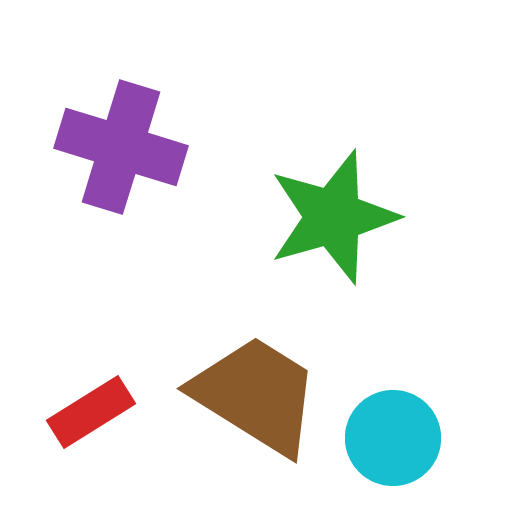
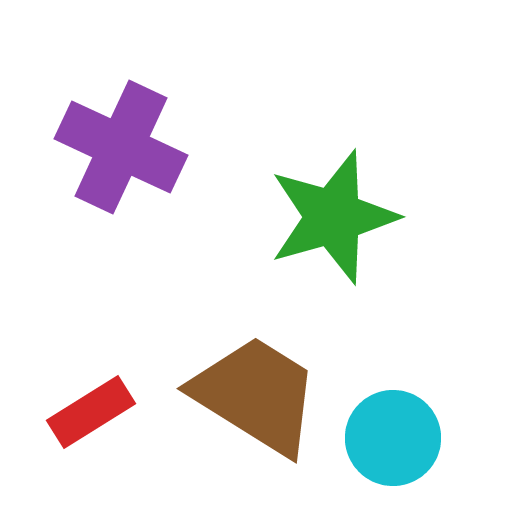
purple cross: rotated 8 degrees clockwise
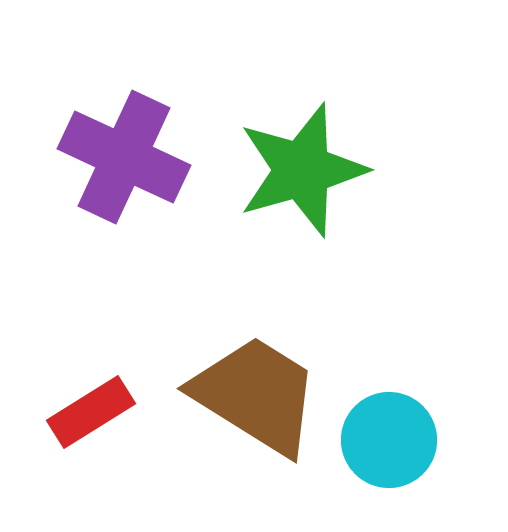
purple cross: moved 3 px right, 10 px down
green star: moved 31 px left, 47 px up
cyan circle: moved 4 px left, 2 px down
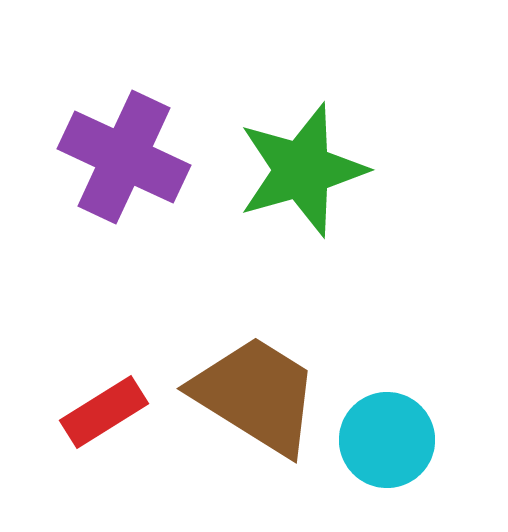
red rectangle: moved 13 px right
cyan circle: moved 2 px left
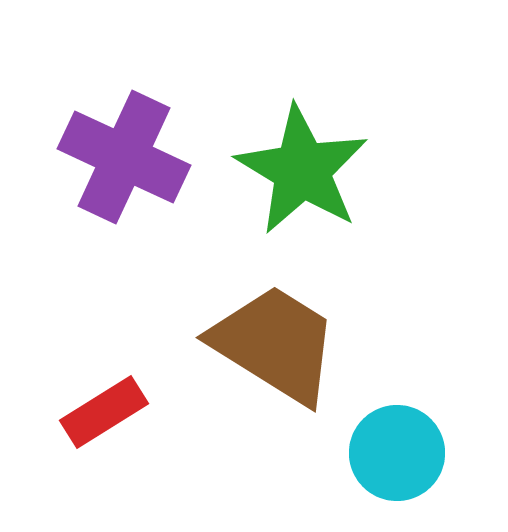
green star: rotated 25 degrees counterclockwise
brown trapezoid: moved 19 px right, 51 px up
cyan circle: moved 10 px right, 13 px down
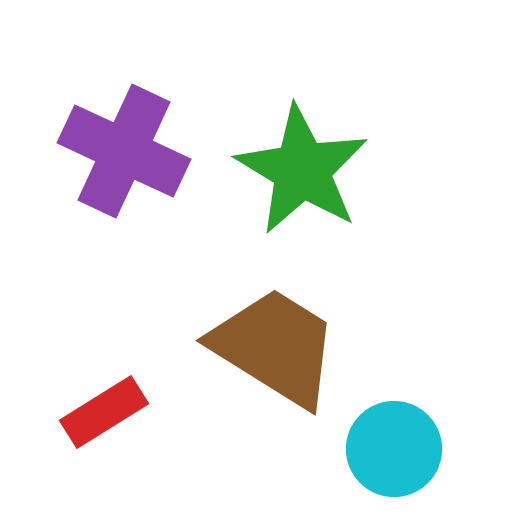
purple cross: moved 6 px up
brown trapezoid: moved 3 px down
cyan circle: moved 3 px left, 4 px up
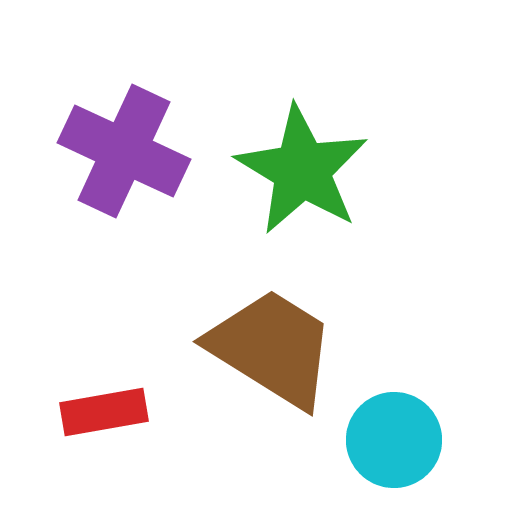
brown trapezoid: moved 3 px left, 1 px down
red rectangle: rotated 22 degrees clockwise
cyan circle: moved 9 px up
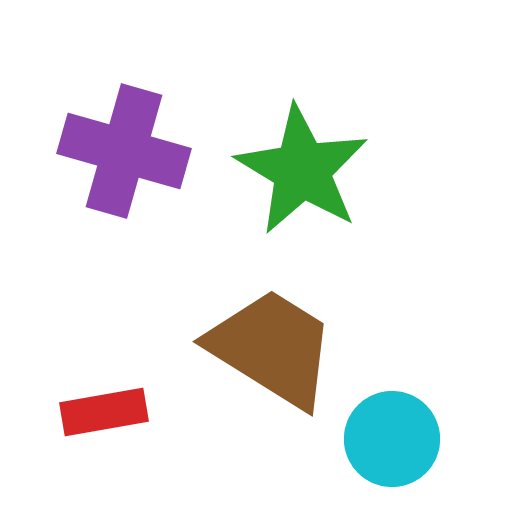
purple cross: rotated 9 degrees counterclockwise
cyan circle: moved 2 px left, 1 px up
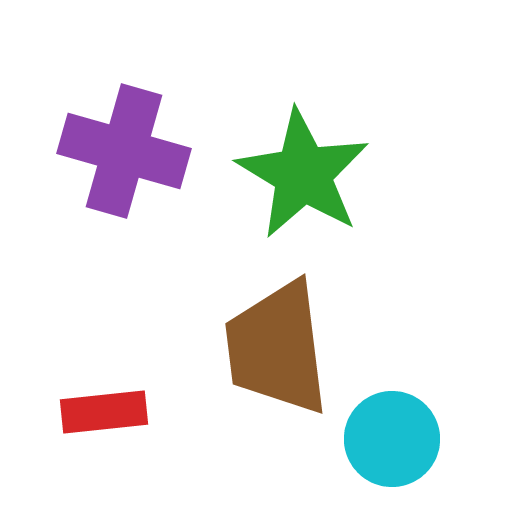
green star: moved 1 px right, 4 px down
brown trapezoid: moved 5 px right; rotated 129 degrees counterclockwise
red rectangle: rotated 4 degrees clockwise
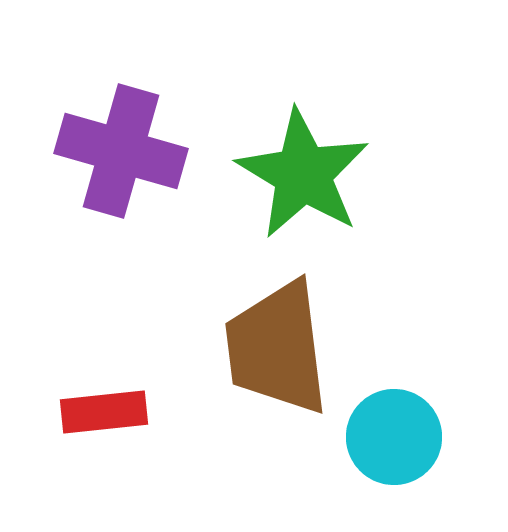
purple cross: moved 3 px left
cyan circle: moved 2 px right, 2 px up
